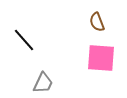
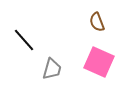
pink square: moved 2 px left, 4 px down; rotated 20 degrees clockwise
gray trapezoid: moved 9 px right, 14 px up; rotated 10 degrees counterclockwise
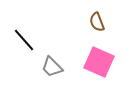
gray trapezoid: moved 2 px up; rotated 120 degrees clockwise
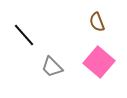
black line: moved 5 px up
pink square: rotated 16 degrees clockwise
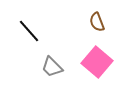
black line: moved 5 px right, 4 px up
pink square: moved 2 px left
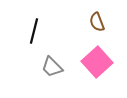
black line: moved 5 px right; rotated 55 degrees clockwise
pink square: rotated 8 degrees clockwise
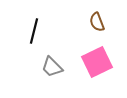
pink square: rotated 16 degrees clockwise
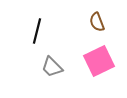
black line: moved 3 px right
pink square: moved 2 px right, 1 px up
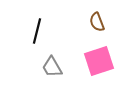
pink square: rotated 8 degrees clockwise
gray trapezoid: rotated 15 degrees clockwise
